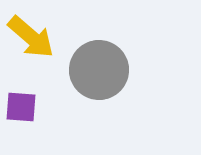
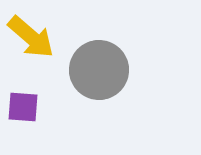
purple square: moved 2 px right
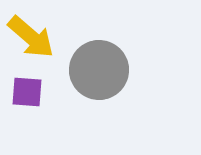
purple square: moved 4 px right, 15 px up
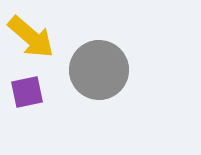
purple square: rotated 16 degrees counterclockwise
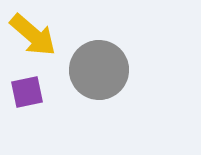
yellow arrow: moved 2 px right, 2 px up
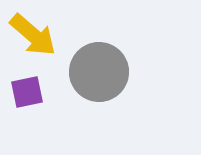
gray circle: moved 2 px down
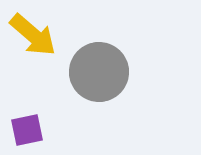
purple square: moved 38 px down
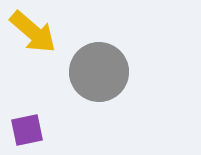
yellow arrow: moved 3 px up
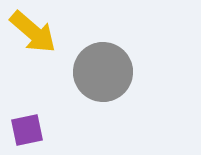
gray circle: moved 4 px right
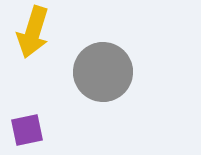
yellow arrow: rotated 66 degrees clockwise
